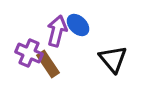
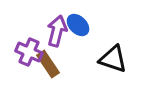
purple cross: moved 1 px up
black triangle: rotated 32 degrees counterclockwise
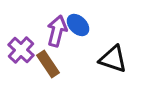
purple cross: moved 8 px left, 2 px up; rotated 20 degrees clockwise
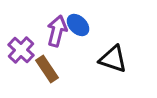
brown rectangle: moved 1 px left, 5 px down
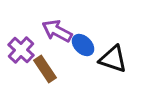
blue ellipse: moved 5 px right, 20 px down
purple arrow: rotated 76 degrees counterclockwise
brown rectangle: moved 2 px left
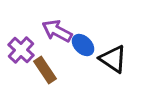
black triangle: rotated 16 degrees clockwise
brown rectangle: moved 1 px down
